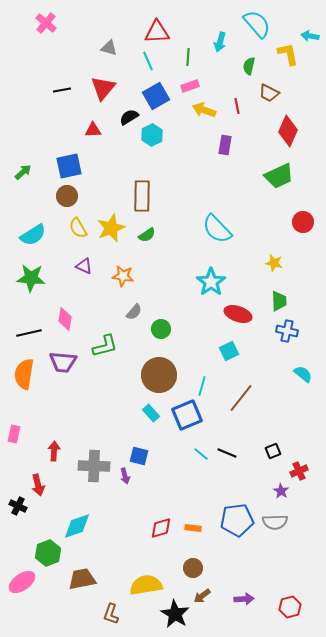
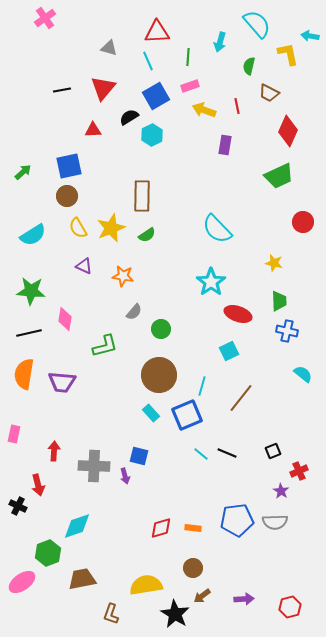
pink cross at (46, 23): moved 1 px left, 5 px up; rotated 15 degrees clockwise
green star at (31, 278): moved 13 px down
purple trapezoid at (63, 362): moved 1 px left, 20 px down
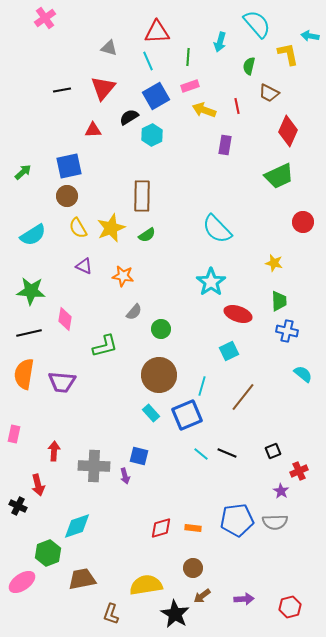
brown line at (241, 398): moved 2 px right, 1 px up
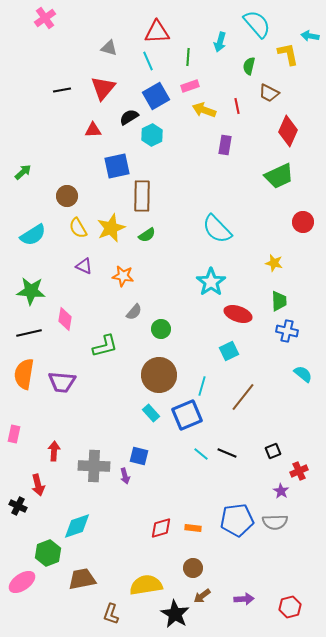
blue square at (69, 166): moved 48 px right
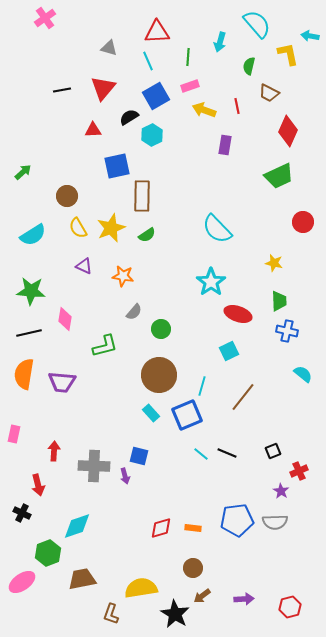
black cross at (18, 506): moved 4 px right, 7 px down
yellow semicircle at (146, 585): moved 5 px left, 3 px down
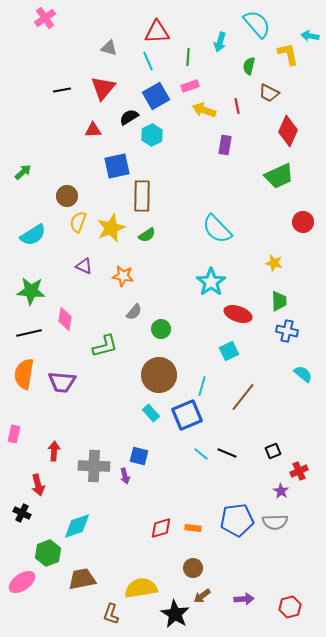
yellow semicircle at (78, 228): moved 6 px up; rotated 50 degrees clockwise
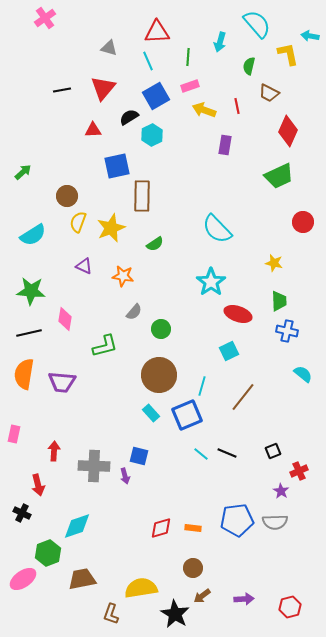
green semicircle at (147, 235): moved 8 px right, 9 px down
pink ellipse at (22, 582): moved 1 px right, 3 px up
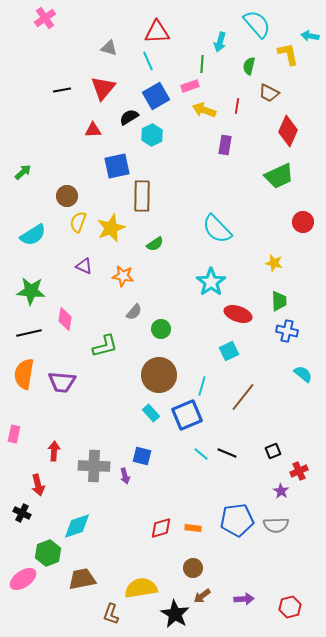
green line at (188, 57): moved 14 px right, 7 px down
red line at (237, 106): rotated 21 degrees clockwise
blue square at (139, 456): moved 3 px right
gray semicircle at (275, 522): moved 1 px right, 3 px down
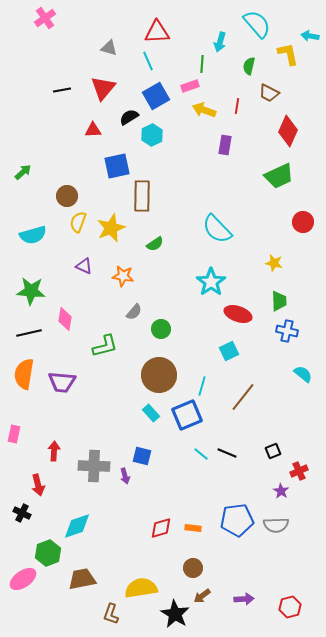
cyan semicircle at (33, 235): rotated 16 degrees clockwise
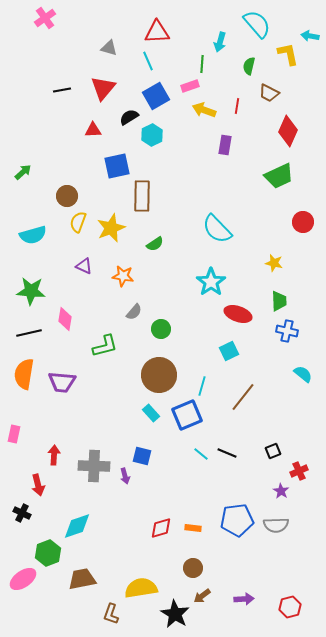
red arrow at (54, 451): moved 4 px down
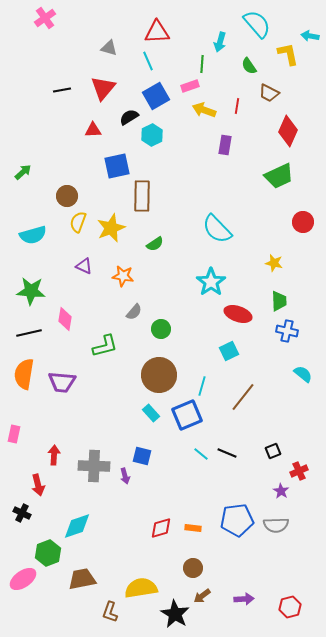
green semicircle at (249, 66): rotated 48 degrees counterclockwise
brown L-shape at (111, 614): moved 1 px left, 2 px up
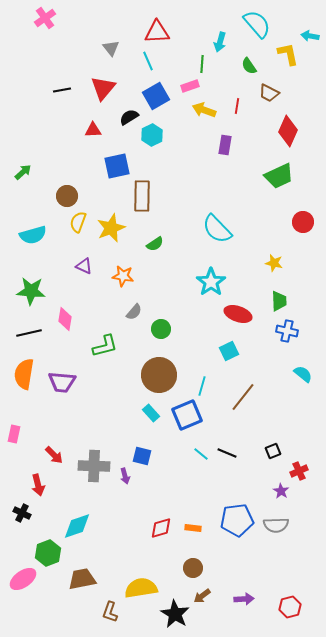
gray triangle at (109, 48): moved 2 px right; rotated 36 degrees clockwise
red arrow at (54, 455): rotated 132 degrees clockwise
